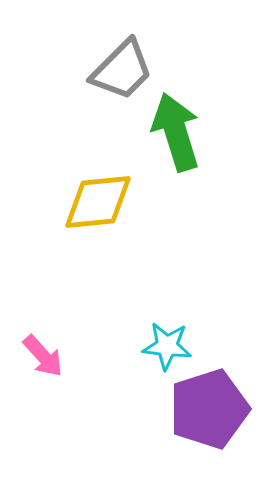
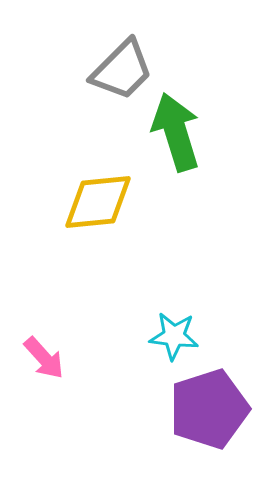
cyan star: moved 7 px right, 10 px up
pink arrow: moved 1 px right, 2 px down
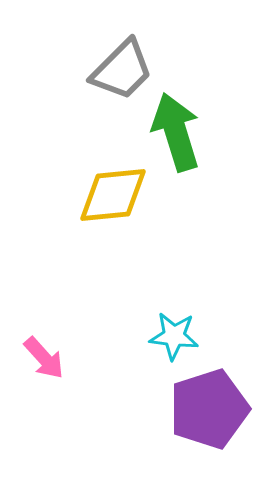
yellow diamond: moved 15 px right, 7 px up
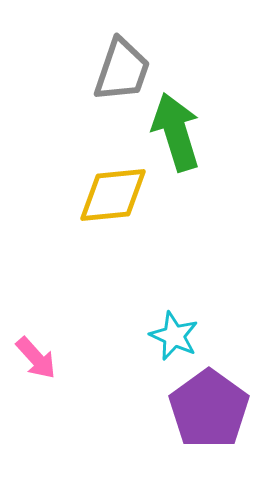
gray trapezoid: rotated 26 degrees counterclockwise
cyan star: rotated 18 degrees clockwise
pink arrow: moved 8 px left
purple pentagon: rotated 18 degrees counterclockwise
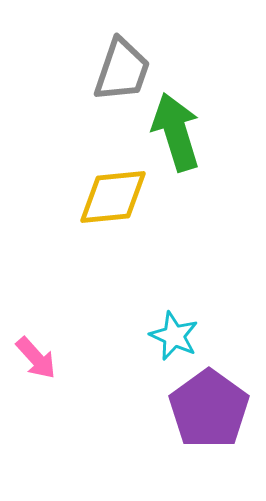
yellow diamond: moved 2 px down
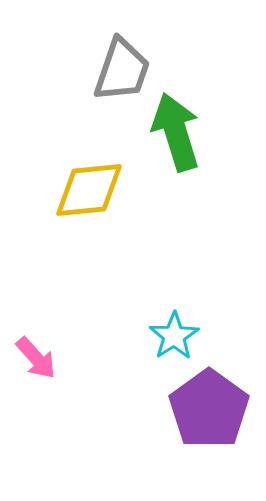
yellow diamond: moved 24 px left, 7 px up
cyan star: rotated 15 degrees clockwise
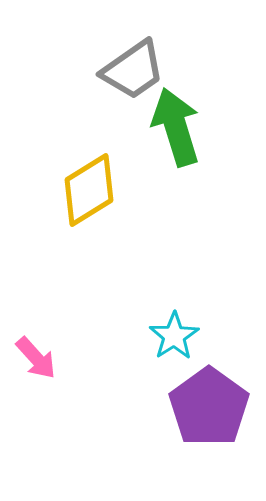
gray trapezoid: moved 11 px right; rotated 36 degrees clockwise
green arrow: moved 5 px up
yellow diamond: rotated 26 degrees counterclockwise
purple pentagon: moved 2 px up
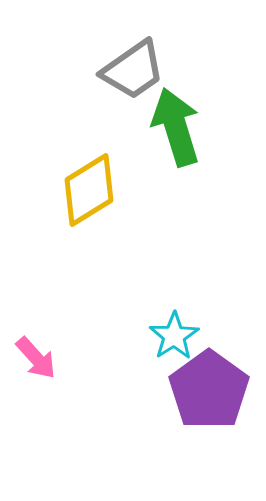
purple pentagon: moved 17 px up
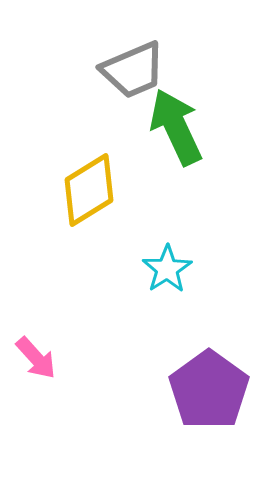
gray trapezoid: rotated 12 degrees clockwise
green arrow: rotated 8 degrees counterclockwise
cyan star: moved 7 px left, 67 px up
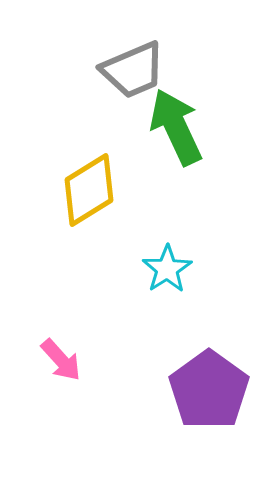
pink arrow: moved 25 px right, 2 px down
